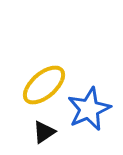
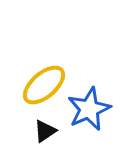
black triangle: moved 1 px right, 1 px up
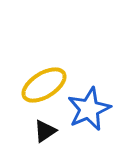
yellow ellipse: rotated 9 degrees clockwise
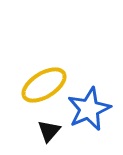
black triangle: moved 4 px right; rotated 15 degrees counterclockwise
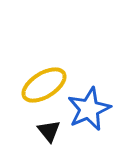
black triangle: rotated 20 degrees counterclockwise
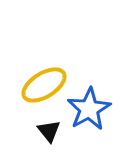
blue star: rotated 6 degrees counterclockwise
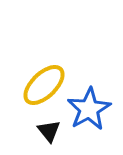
yellow ellipse: rotated 12 degrees counterclockwise
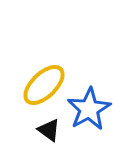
black triangle: moved 1 px up; rotated 15 degrees counterclockwise
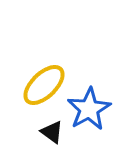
black triangle: moved 3 px right, 2 px down
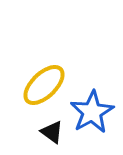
blue star: moved 3 px right, 3 px down
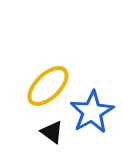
yellow ellipse: moved 4 px right, 1 px down
